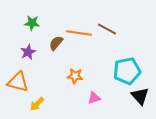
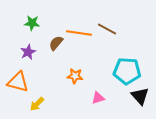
cyan pentagon: rotated 16 degrees clockwise
pink triangle: moved 4 px right
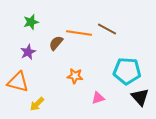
green star: moved 1 px left, 1 px up; rotated 21 degrees counterclockwise
black triangle: moved 1 px down
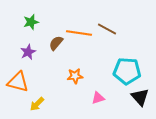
orange star: rotated 14 degrees counterclockwise
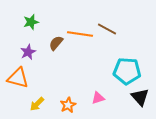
orange line: moved 1 px right, 1 px down
orange star: moved 7 px left, 29 px down; rotated 21 degrees counterclockwise
orange triangle: moved 4 px up
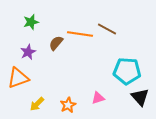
orange triangle: rotated 35 degrees counterclockwise
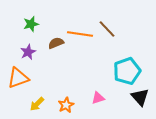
green star: moved 2 px down
brown line: rotated 18 degrees clockwise
brown semicircle: rotated 28 degrees clockwise
cyan pentagon: rotated 24 degrees counterclockwise
orange star: moved 2 px left
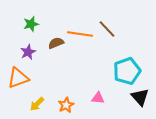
pink triangle: rotated 24 degrees clockwise
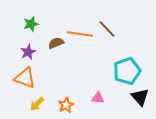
orange triangle: moved 7 px right; rotated 40 degrees clockwise
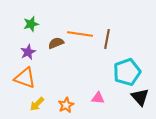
brown line: moved 10 px down; rotated 54 degrees clockwise
cyan pentagon: moved 1 px down
